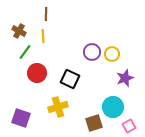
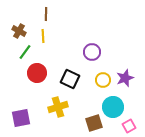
yellow circle: moved 9 px left, 26 px down
purple square: rotated 30 degrees counterclockwise
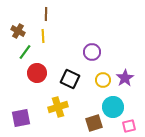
brown cross: moved 1 px left
purple star: rotated 12 degrees counterclockwise
pink square: rotated 16 degrees clockwise
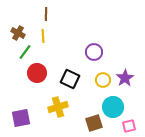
brown cross: moved 2 px down
purple circle: moved 2 px right
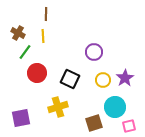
cyan circle: moved 2 px right
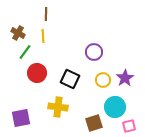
yellow cross: rotated 24 degrees clockwise
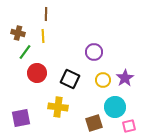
brown cross: rotated 16 degrees counterclockwise
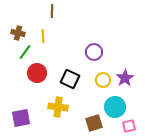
brown line: moved 6 px right, 3 px up
